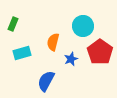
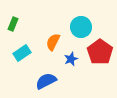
cyan circle: moved 2 px left, 1 px down
orange semicircle: rotated 12 degrees clockwise
cyan rectangle: rotated 18 degrees counterclockwise
blue semicircle: rotated 35 degrees clockwise
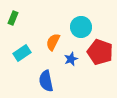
green rectangle: moved 6 px up
red pentagon: rotated 15 degrees counterclockwise
blue semicircle: rotated 75 degrees counterclockwise
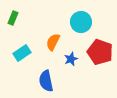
cyan circle: moved 5 px up
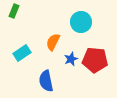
green rectangle: moved 1 px right, 7 px up
red pentagon: moved 5 px left, 8 px down; rotated 15 degrees counterclockwise
